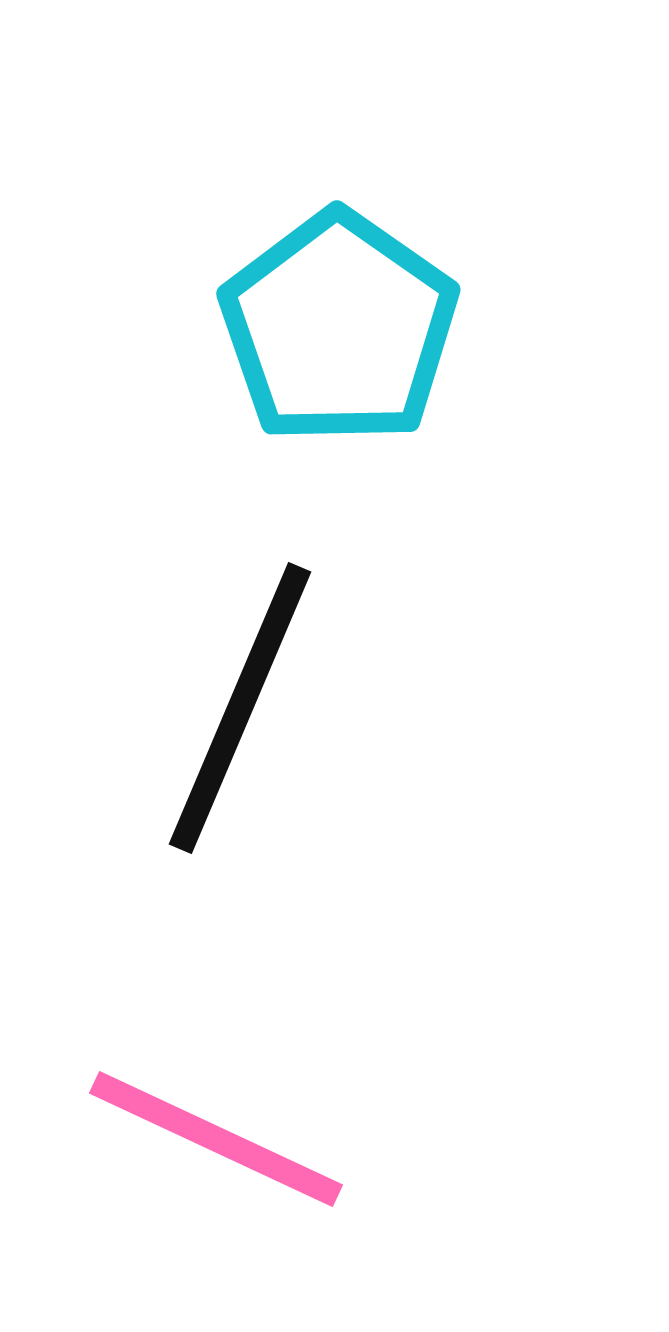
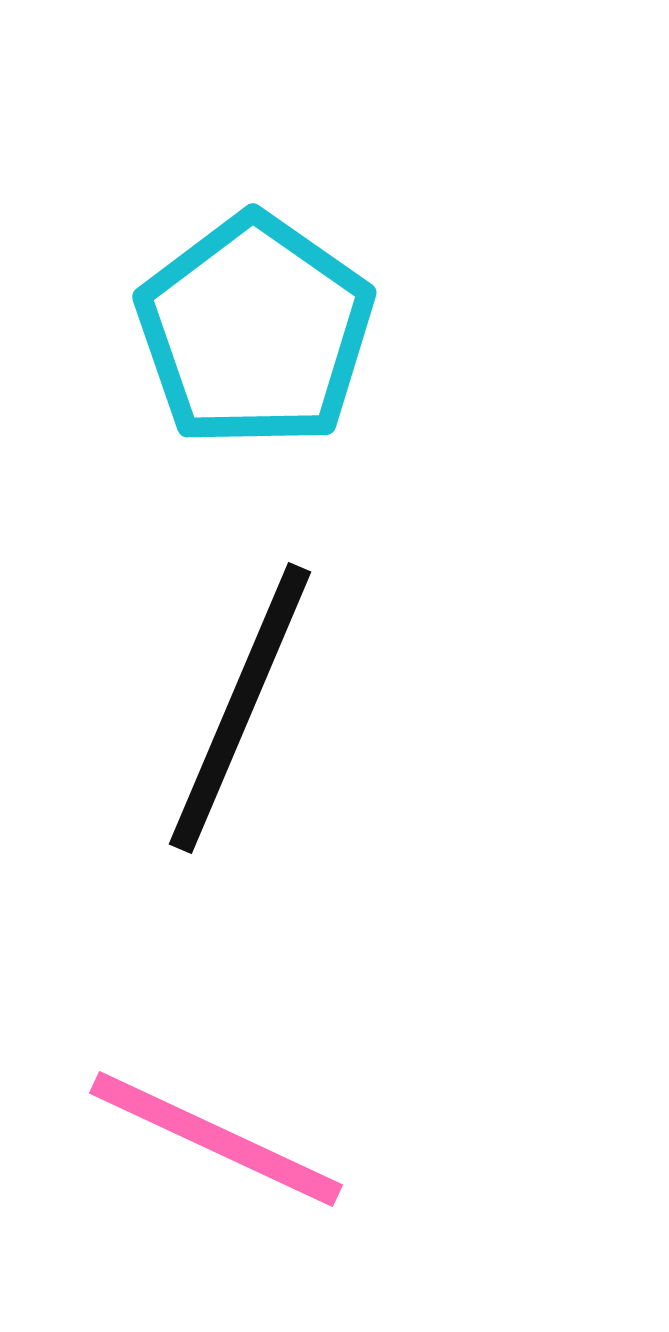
cyan pentagon: moved 84 px left, 3 px down
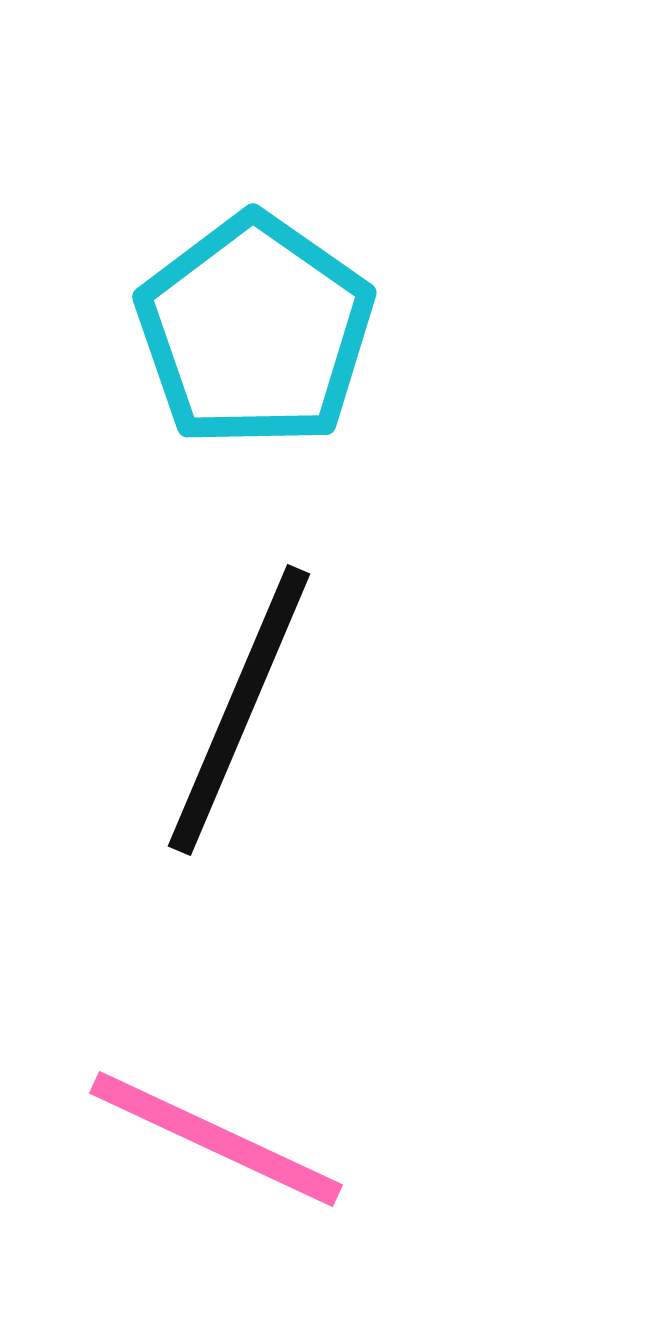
black line: moved 1 px left, 2 px down
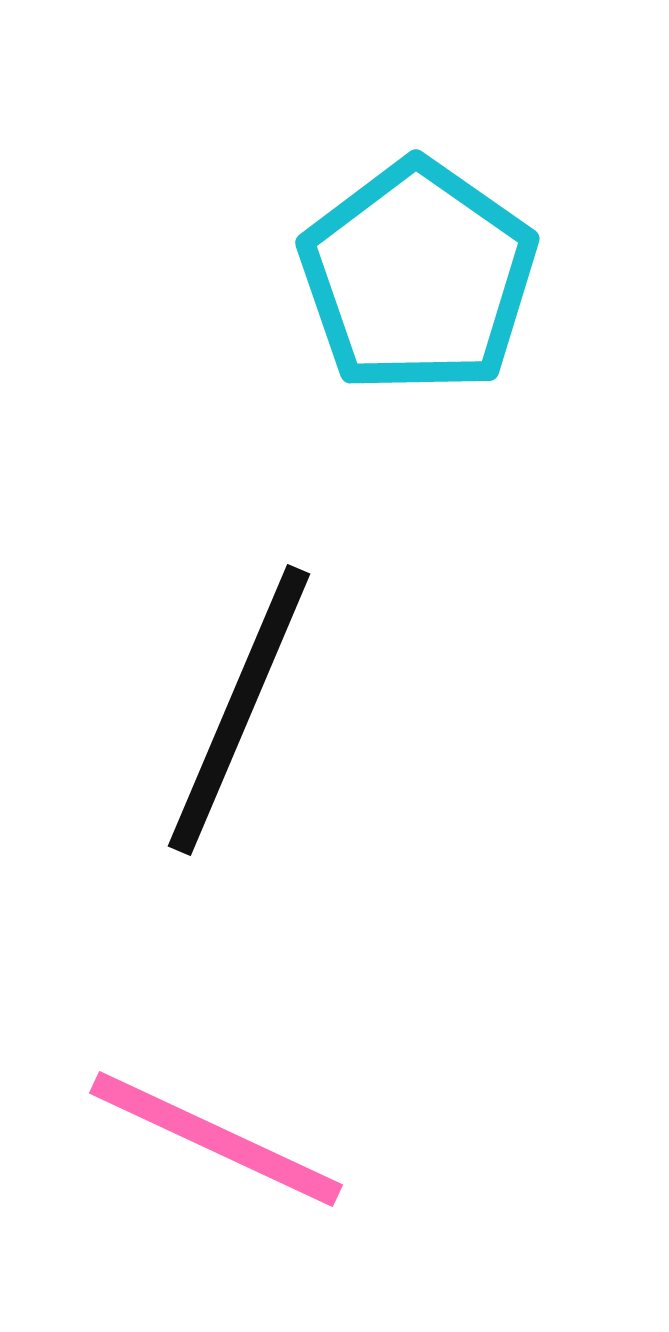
cyan pentagon: moved 163 px right, 54 px up
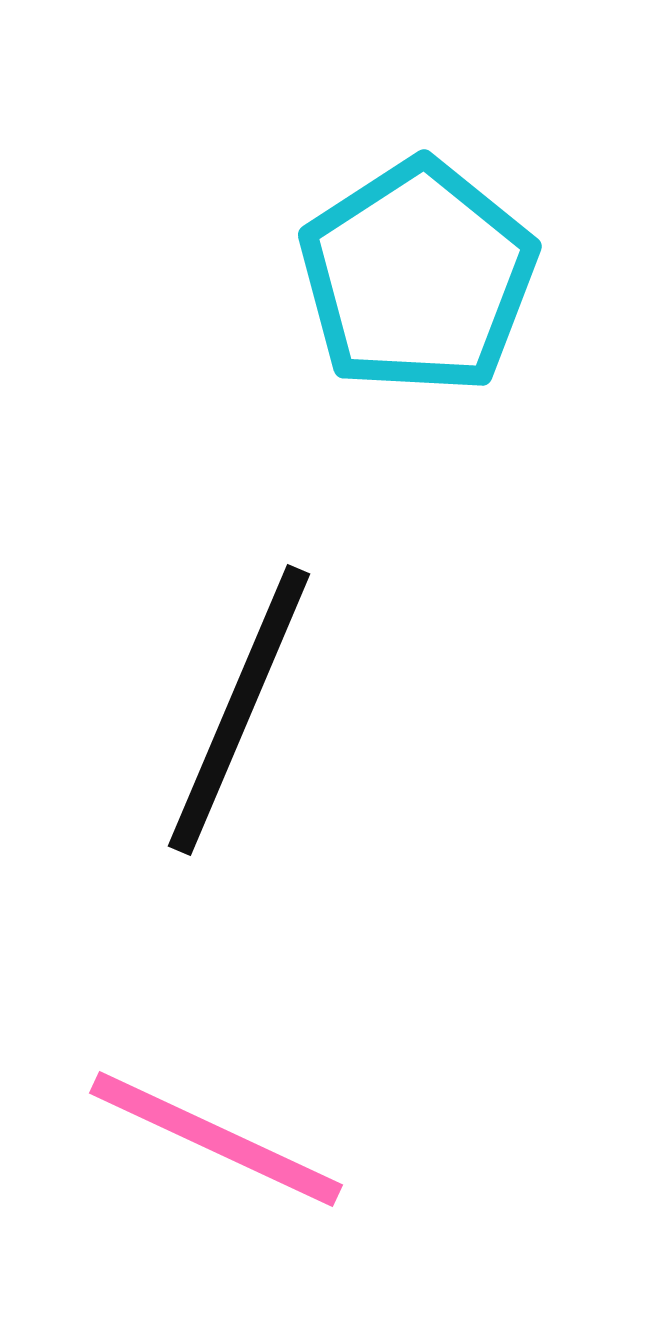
cyan pentagon: rotated 4 degrees clockwise
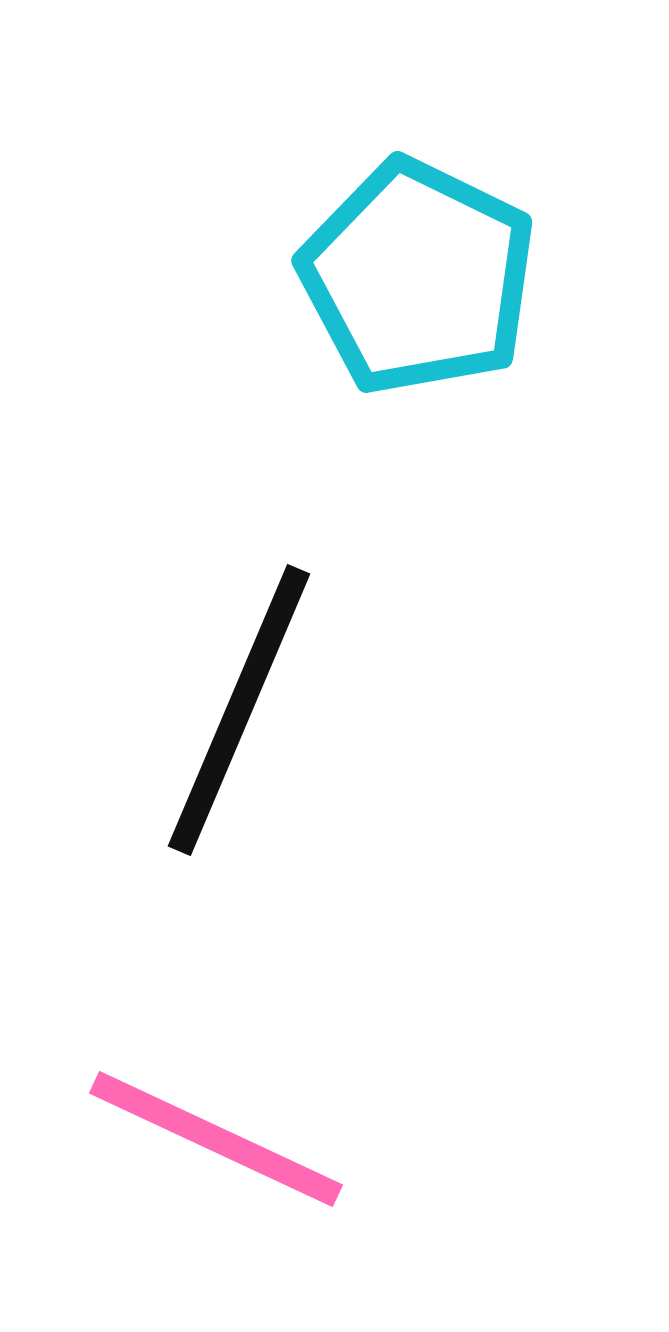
cyan pentagon: rotated 13 degrees counterclockwise
